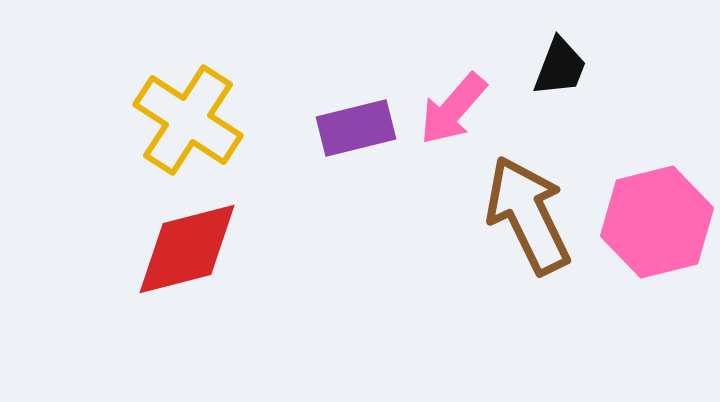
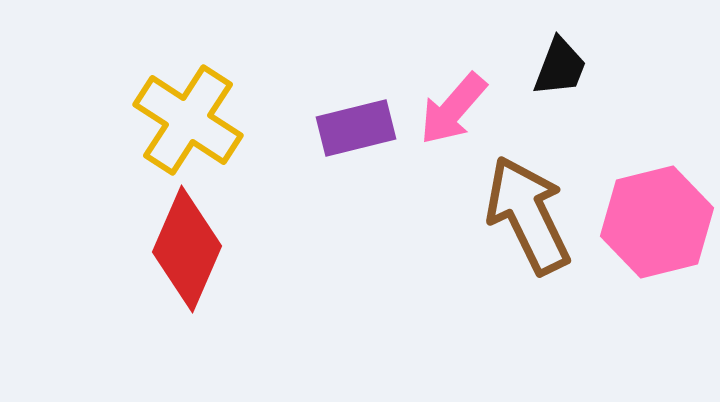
red diamond: rotated 52 degrees counterclockwise
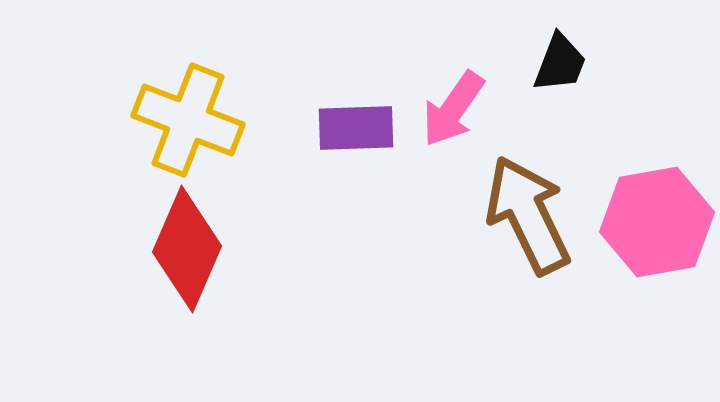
black trapezoid: moved 4 px up
pink arrow: rotated 6 degrees counterclockwise
yellow cross: rotated 12 degrees counterclockwise
purple rectangle: rotated 12 degrees clockwise
pink hexagon: rotated 4 degrees clockwise
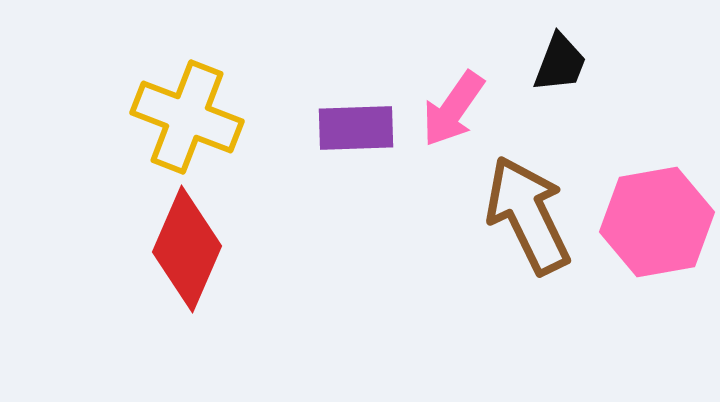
yellow cross: moved 1 px left, 3 px up
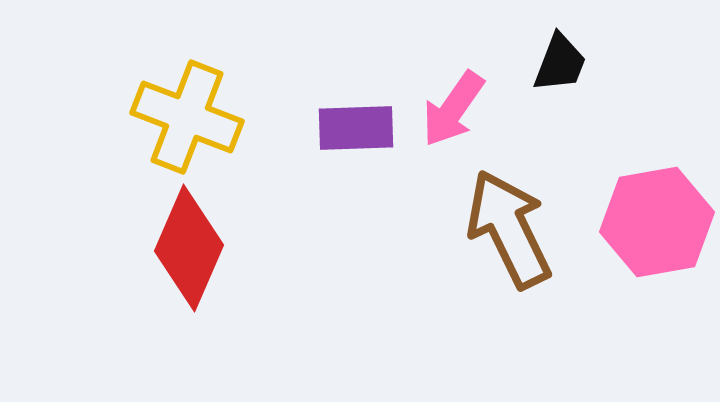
brown arrow: moved 19 px left, 14 px down
red diamond: moved 2 px right, 1 px up
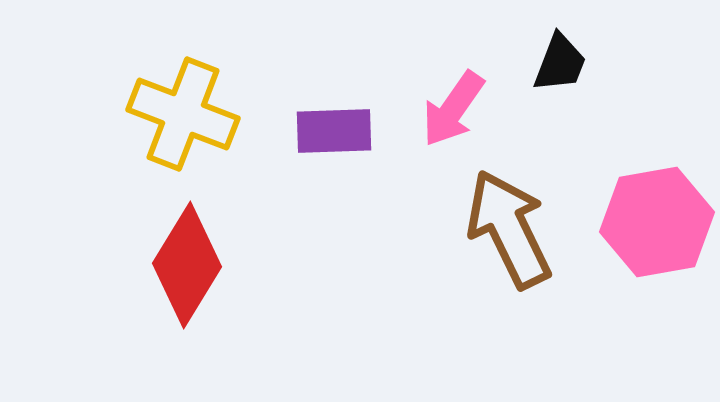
yellow cross: moved 4 px left, 3 px up
purple rectangle: moved 22 px left, 3 px down
red diamond: moved 2 px left, 17 px down; rotated 8 degrees clockwise
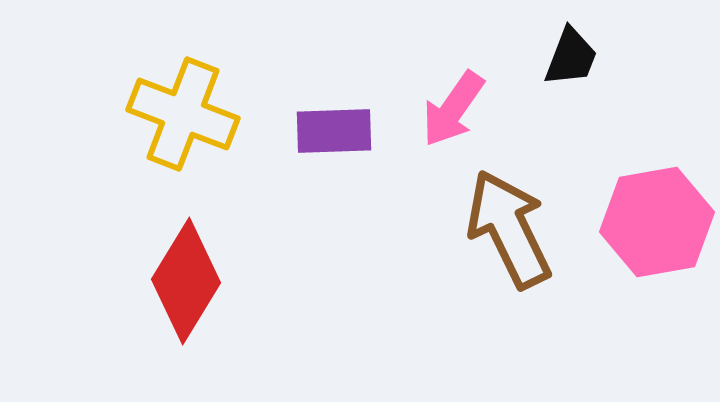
black trapezoid: moved 11 px right, 6 px up
red diamond: moved 1 px left, 16 px down
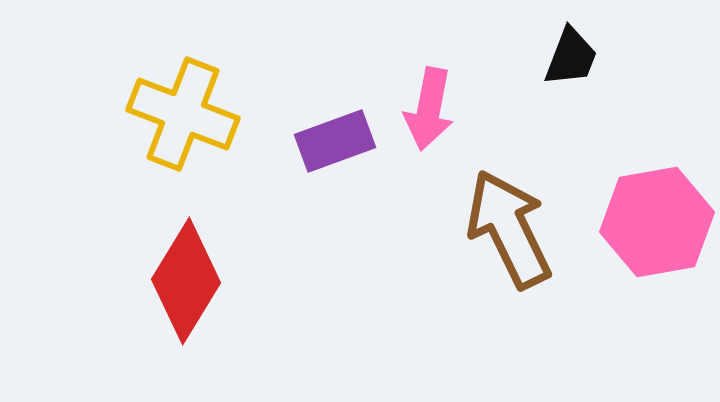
pink arrow: moved 24 px left; rotated 24 degrees counterclockwise
purple rectangle: moved 1 px right, 10 px down; rotated 18 degrees counterclockwise
